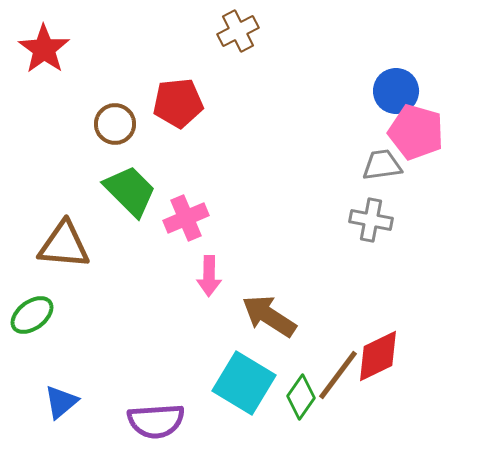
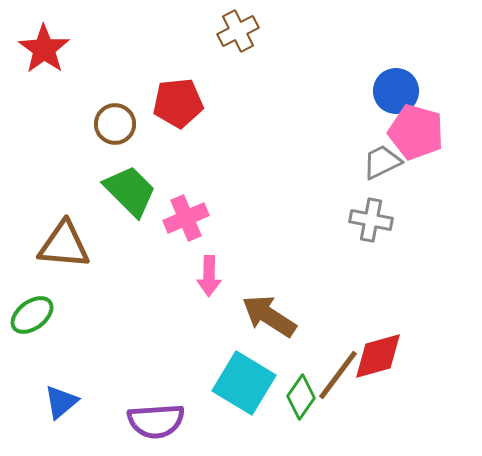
gray trapezoid: moved 3 px up; rotated 18 degrees counterclockwise
red diamond: rotated 10 degrees clockwise
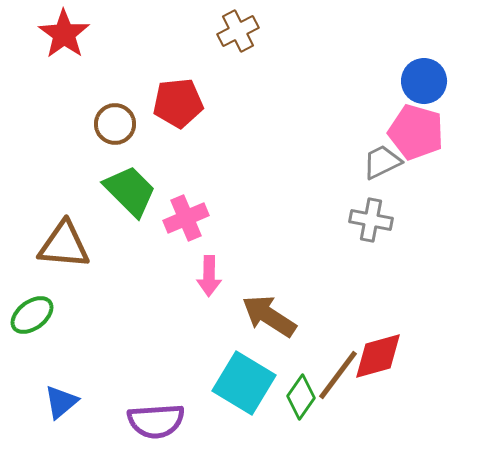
red star: moved 20 px right, 15 px up
blue circle: moved 28 px right, 10 px up
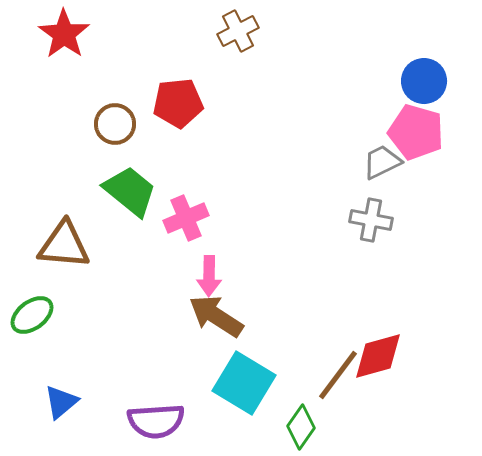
green trapezoid: rotated 6 degrees counterclockwise
brown arrow: moved 53 px left
green diamond: moved 30 px down
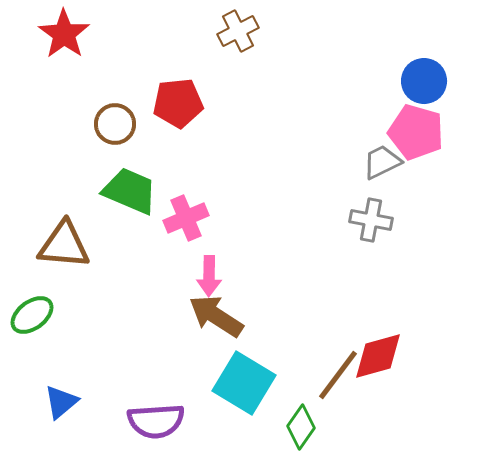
green trapezoid: rotated 16 degrees counterclockwise
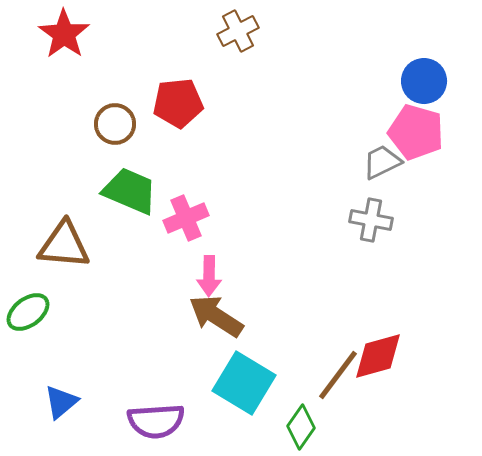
green ellipse: moved 4 px left, 3 px up
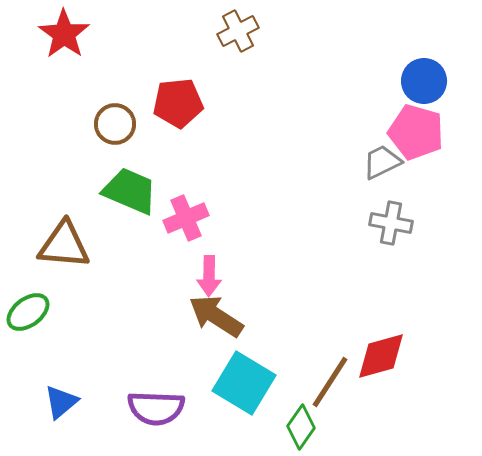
gray cross: moved 20 px right, 3 px down
red diamond: moved 3 px right
brown line: moved 8 px left, 7 px down; rotated 4 degrees counterclockwise
purple semicircle: moved 13 px up; rotated 6 degrees clockwise
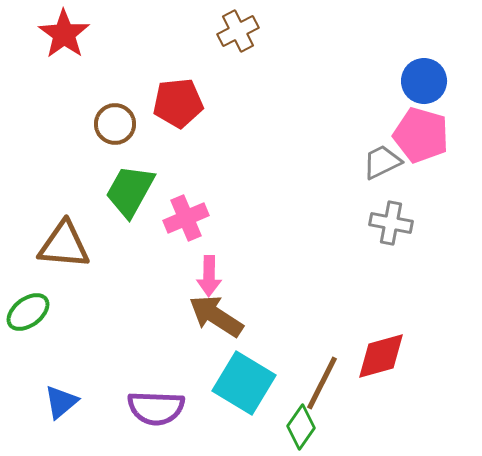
pink pentagon: moved 5 px right, 3 px down
green trapezoid: rotated 84 degrees counterclockwise
brown line: moved 8 px left, 1 px down; rotated 6 degrees counterclockwise
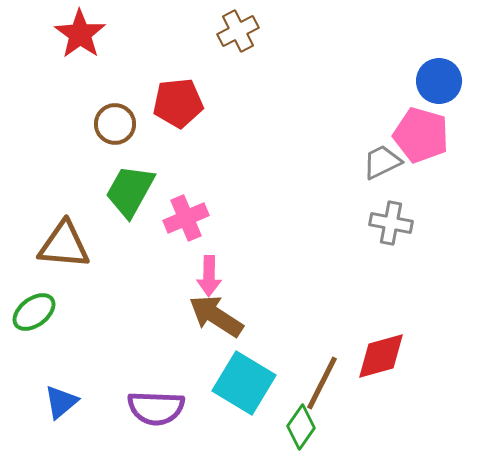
red star: moved 16 px right
blue circle: moved 15 px right
green ellipse: moved 6 px right
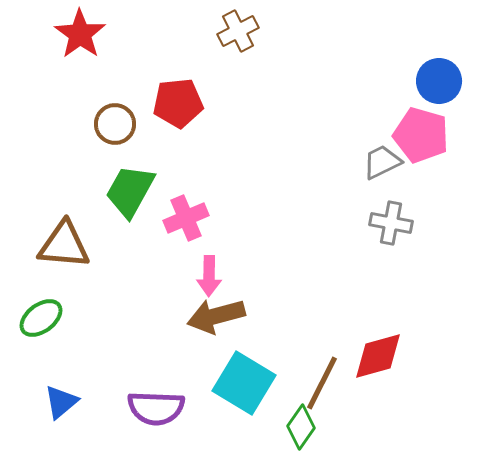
green ellipse: moved 7 px right, 6 px down
brown arrow: rotated 48 degrees counterclockwise
red diamond: moved 3 px left
